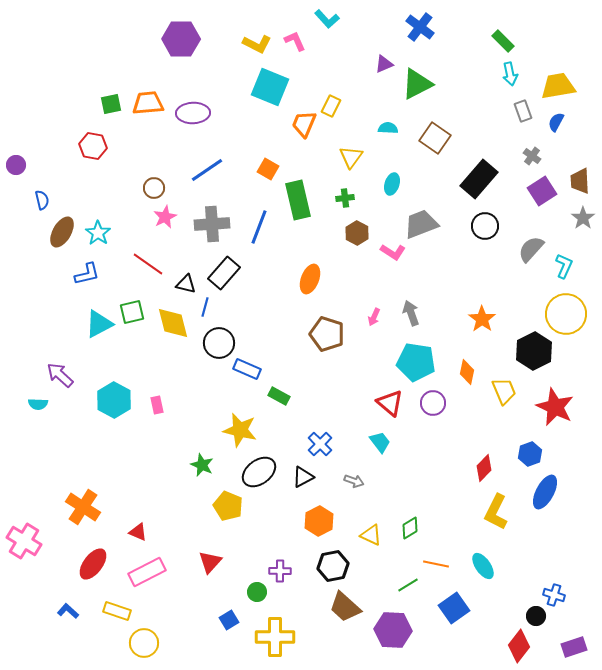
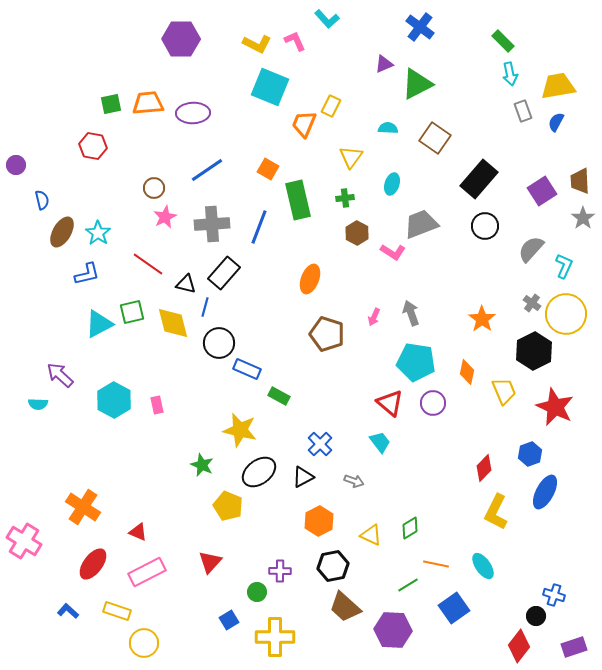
gray cross at (532, 156): moved 147 px down
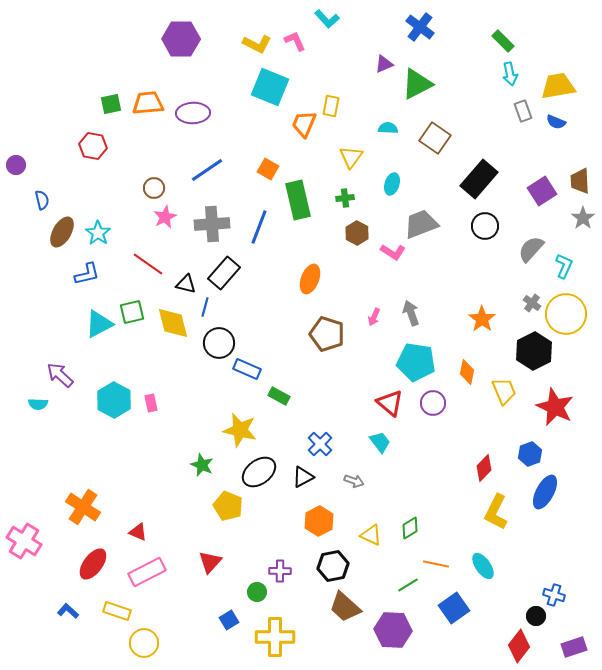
yellow rectangle at (331, 106): rotated 15 degrees counterclockwise
blue semicircle at (556, 122): rotated 96 degrees counterclockwise
pink rectangle at (157, 405): moved 6 px left, 2 px up
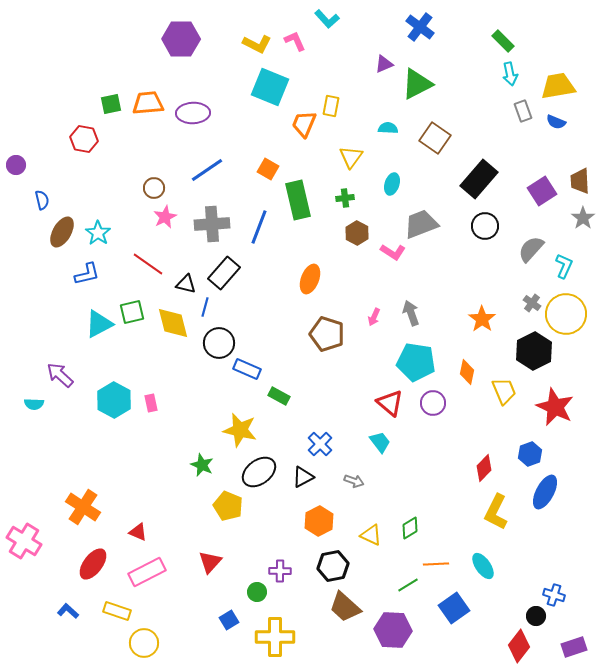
red hexagon at (93, 146): moved 9 px left, 7 px up
cyan semicircle at (38, 404): moved 4 px left
orange line at (436, 564): rotated 15 degrees counterclockwise
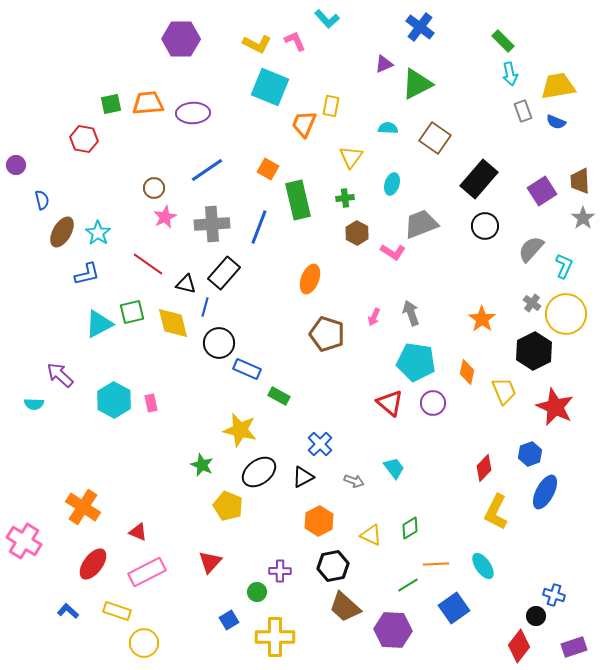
cyan trapezoid at (380, 442): moved 14 px right, 26 px down
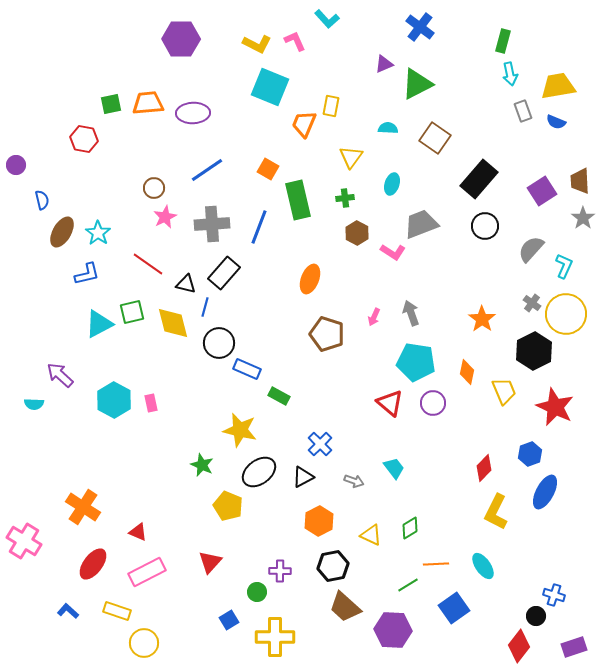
green rectangle at (503, 41): rotated 60 degrees clockwise
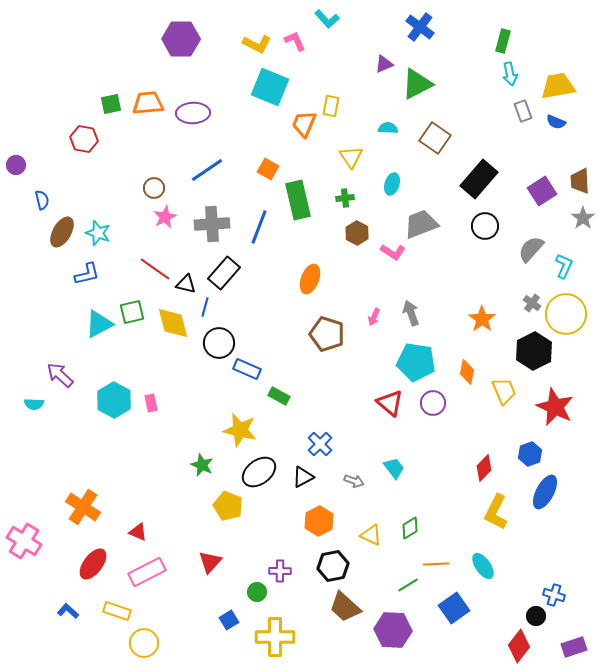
yellow triangle at (351, 157): rotated 10 degrees counterclockwise
cyan star at (98, 233): rotated 15 degrees counterclockwise
red line at (148, 264): moved 7 px right, 5 px down
